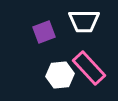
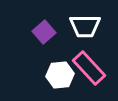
white trapezoid: moved 1 px right, 5 px down
purple square: rotated 20 degrees counterclockwise
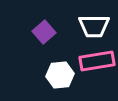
white trapezoid: moved 9 px right
pink rectangle: moved 8 px right, 7 px up; rotated 56 degrees counterclockwise
